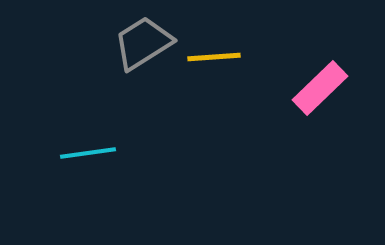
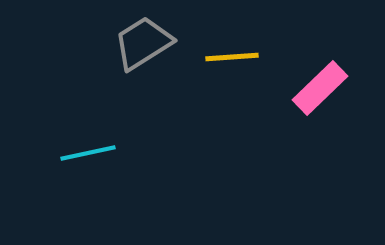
yellow line: moved 18 px right
cyan line: rotated 4 degrees counterclockwise
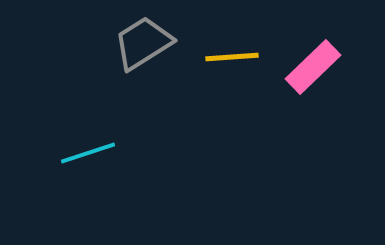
pink rectangle: moved 7 px left, 21 px up
cyan line: rotated 6 degrees counterclockwise
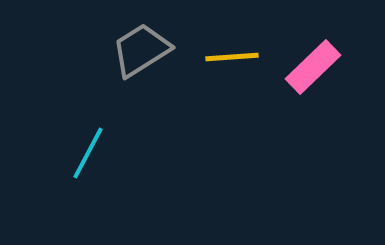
gray trapezoid: moved 2 px left, 7 px down
cyan line: rotated 44 degrees counterclockwise
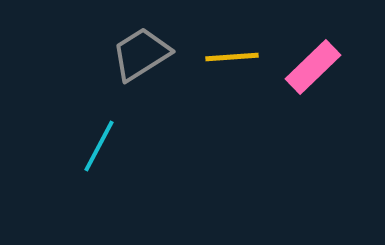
gray trapezoid: moved 4 px down
cyan line: moved 11 px right, 7 px up
